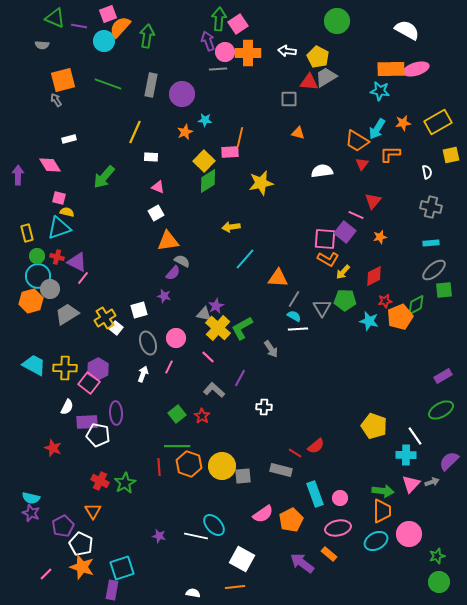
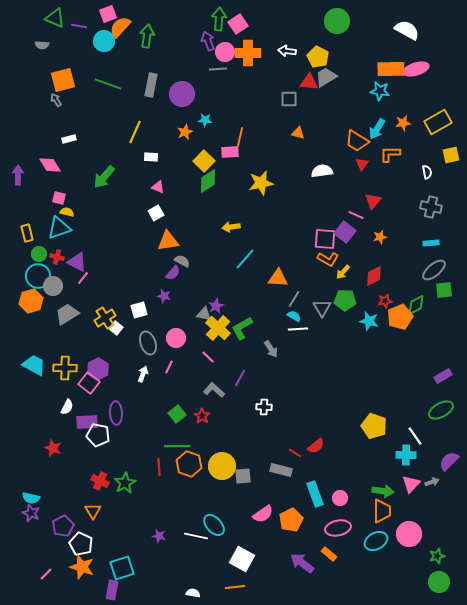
green circle at (37, 256): moved 2 px right, 2 px up
gray circle at (50, 289): moved 3 px right, 3 px up
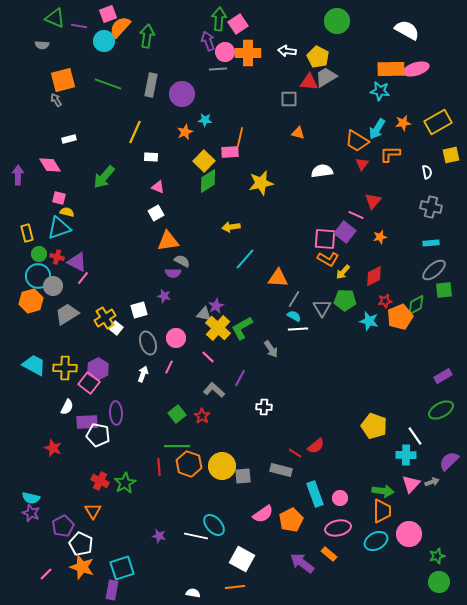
purple semicircle at (173, 273): rotated 49 degrees clockwise
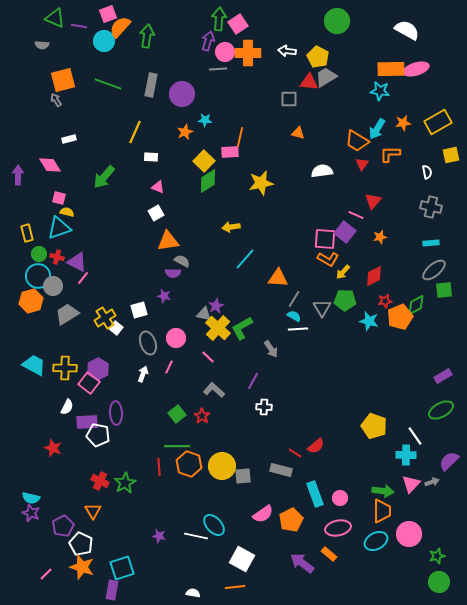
purple arrow at (208, 41): rotated 36 degrees clockwise
purple line at (240, 378): moved 13 px right, 3 px down
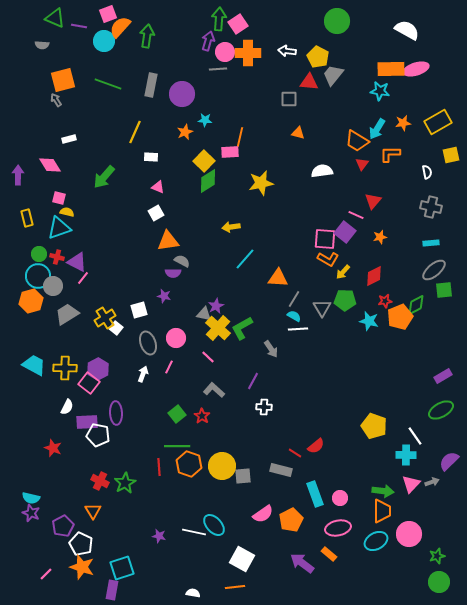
gray trapezoid at (326, 77): moved 7 px right, 2 px up; rotated 20 degrees counterclockwise
yellow rectangle at (27, 233): moved 15 px up
white line at (196, 536): moved 2 px left, 4 px up
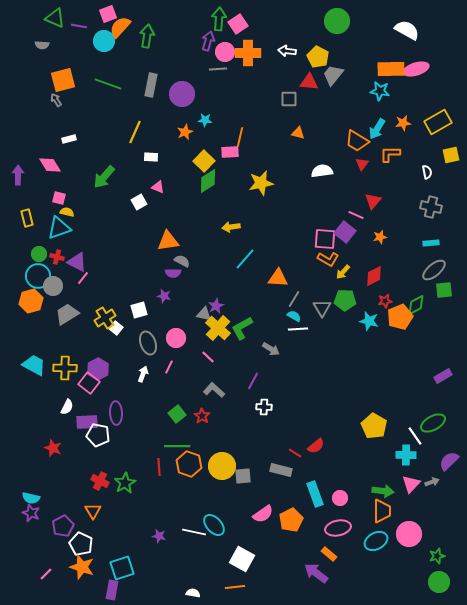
white square at (156, 213): moved 17 px left, 11 px up
gray arrow at (271, 349): rotated 24 degrees counterclockwise
green ellipse at (441, 410): moved 8 px left, 13 px down
yellow pentagon at (374, 426): rotated 10 degrees clockwise
purple arrow at (302, 563): moved 14 px right, 10 px down
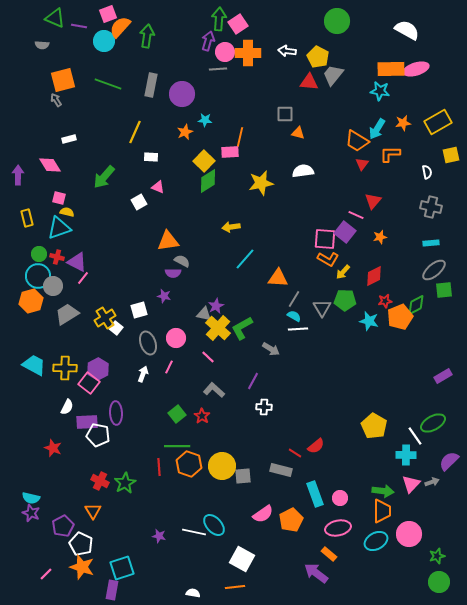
gray square at (289, 99): moved 4 px left, 15 px down
white semicircle at (322, 171): moved 19 px left
